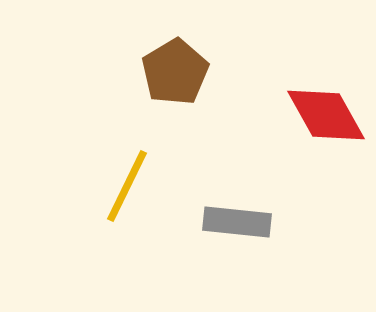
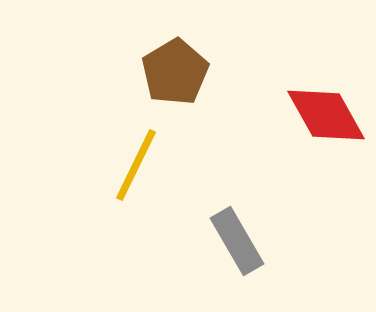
yellow line: moved 9 px right, 21 px up
gray rectangle: moved 19 px down; rotated 54 degrees clockwise
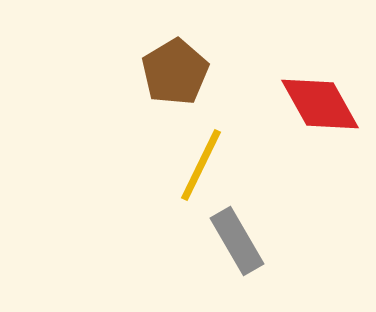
red diamond: moved 6 px left, 11 px up
yellow line: moved 65 px right
